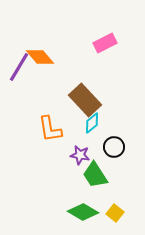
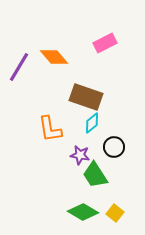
orange diamond: moved 14 px right
brown rectangle: moved 1 px right, 3 px up; rotated 28 degrees counterclockwise
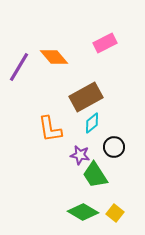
brown rectangle: rotated 48 degrees counterclockwise
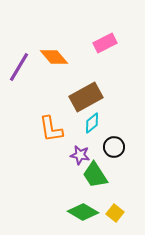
orange L-shape: moved 1 px right
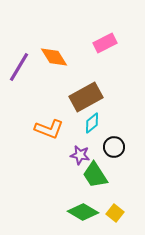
orange diamond: rotated 8 degrees clockwise
orange L-shape: moved 2 px left; rotated 60 degrees counterclockwise
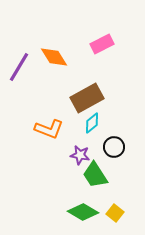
pink rectangle: moved 3 px left, 1 px down
brown rectangle: moved 1 px right, 1 px down
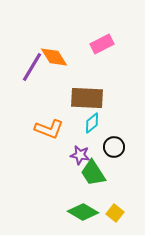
purple line: moved 13 px right
brown rectangle: rotated 32 degrees clockwise
green trapezoid: moved 2 px left, 2 px up
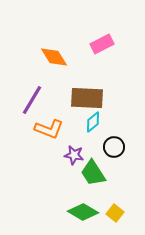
purple line: moved 33 px down
cyan diamond: moved 1 px right, 1 px up
purple star: moved 6 px left
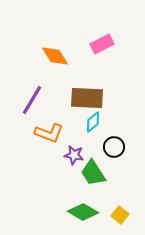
orange diamond: moved 1 px right, 1 px up
orange L-shape: moved 4 px down
yellow square: moved 5 px right, 2 px down
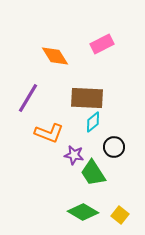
purple line: moved 4 px left, 2 px up
